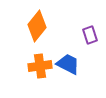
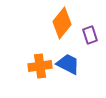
orange diamond: moved 25 px right, 3 px up
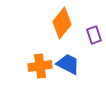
purple rectangle: moved 4 px right
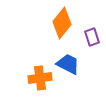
purple rectangle: moved 2 px left, 2 px down
orange cross: moved 12 px down
